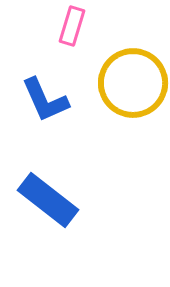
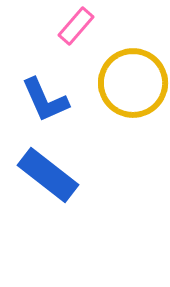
pink rectangle: moved 4 px right; rotated 24 degrees clockwise
blue rectangle: moved 25 px up
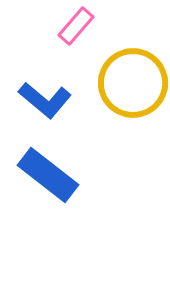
blue L-shape: rotated 26 degrees counterclockwise
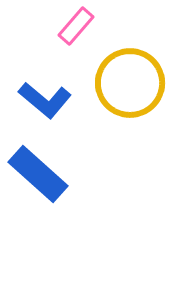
yellow circle: moved 3 px left
blue rectangle: moved 10 px left, 1 px up; rotated 4 degrees clockwise
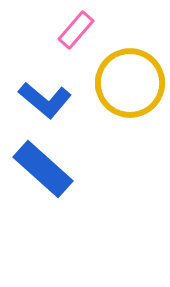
pink rectangle: moved 4 px down
blue rectangle: moved 5 px right, 5 px up
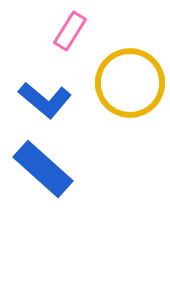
pink rectangle: moved 6 px left, 1 px down; rotated 9 degrees counterclockwise
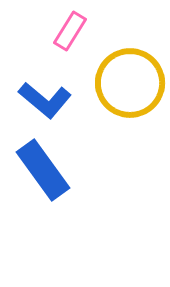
blue rectangle: moved 1 px down; rotated 12 degrees clockwise
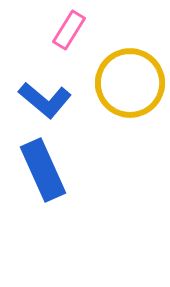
pink rectangle: moved 1 px left, 1 px up
blue rectangle: rotated 12 degrees clockwise
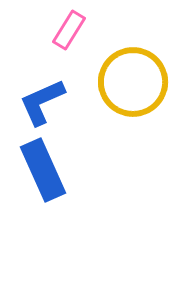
yellow circle: moved 3 px right, 1 px up
blue L-shape: moved 3 px left, 2 px down; rotated 116 degrees clockwise
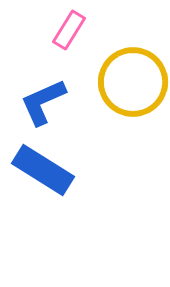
blue L-shape: moved 1 px right
blue rectangle: rotated 34 degrees counterclockwise
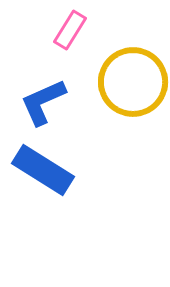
pink rectangle: moved 1 px right
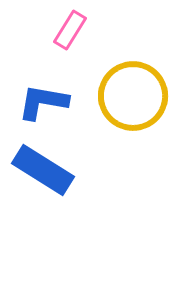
yellow circle: moved 14 px down
blue L-shape: rotated 34 degrees clockwise
